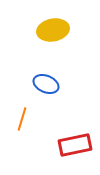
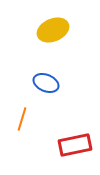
yellow ellipse: rotated 12 degrees counterclockwise
blue ellipse: moved 1 px up
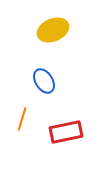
blue ellipse: moved 2 px left, 2 px up; rotated 35 degrees clockwise
red rectangle: moved 9 px left, 13 px up
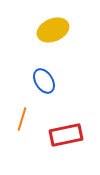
red rectangle: moved 3 px down
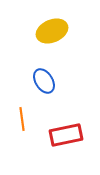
yellow ellipse: moved 1 px left, 1 px down
orange line: rotated 25 degrees counterclockwise
